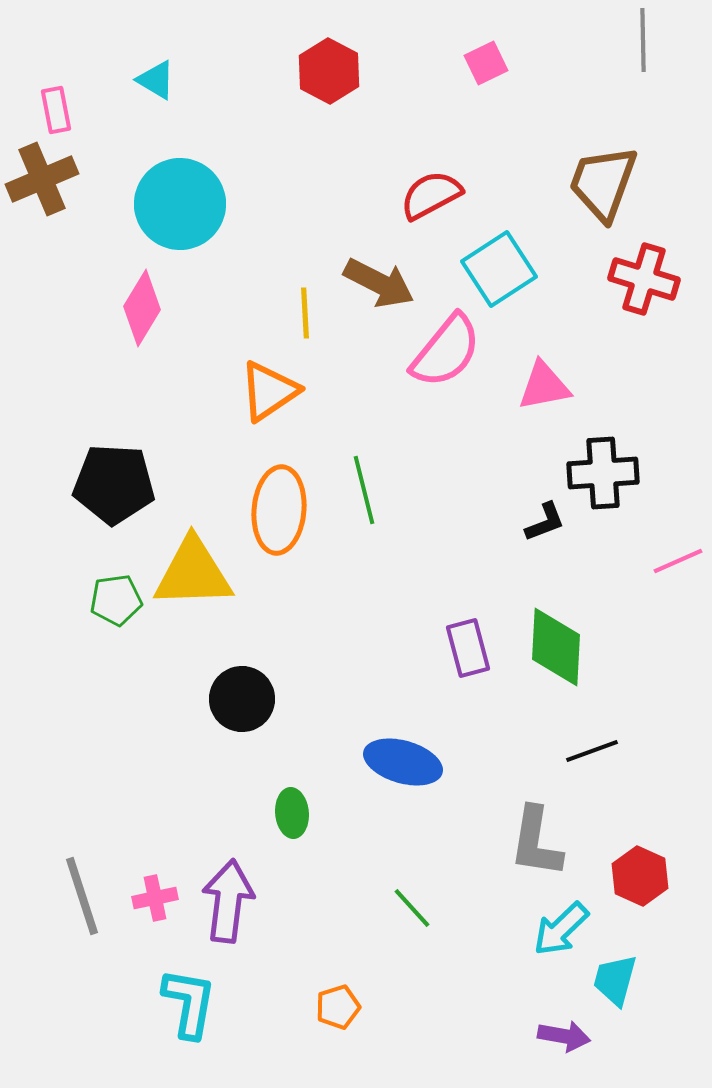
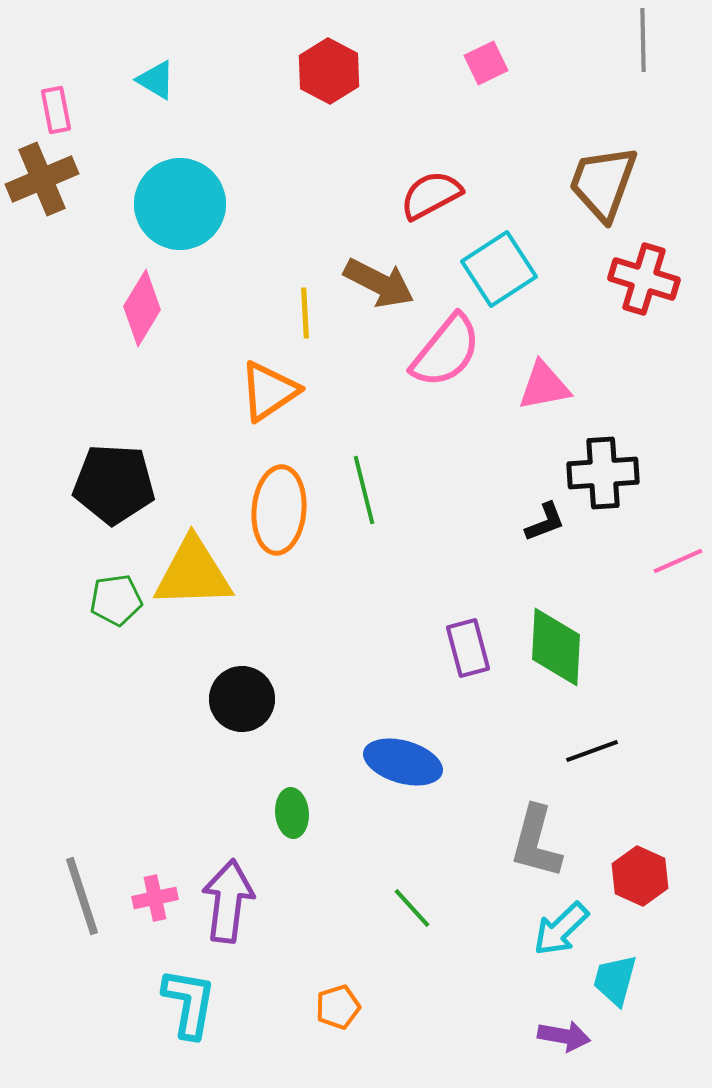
gray L-shape at (536, 842): rotated 6 degrees clockwise
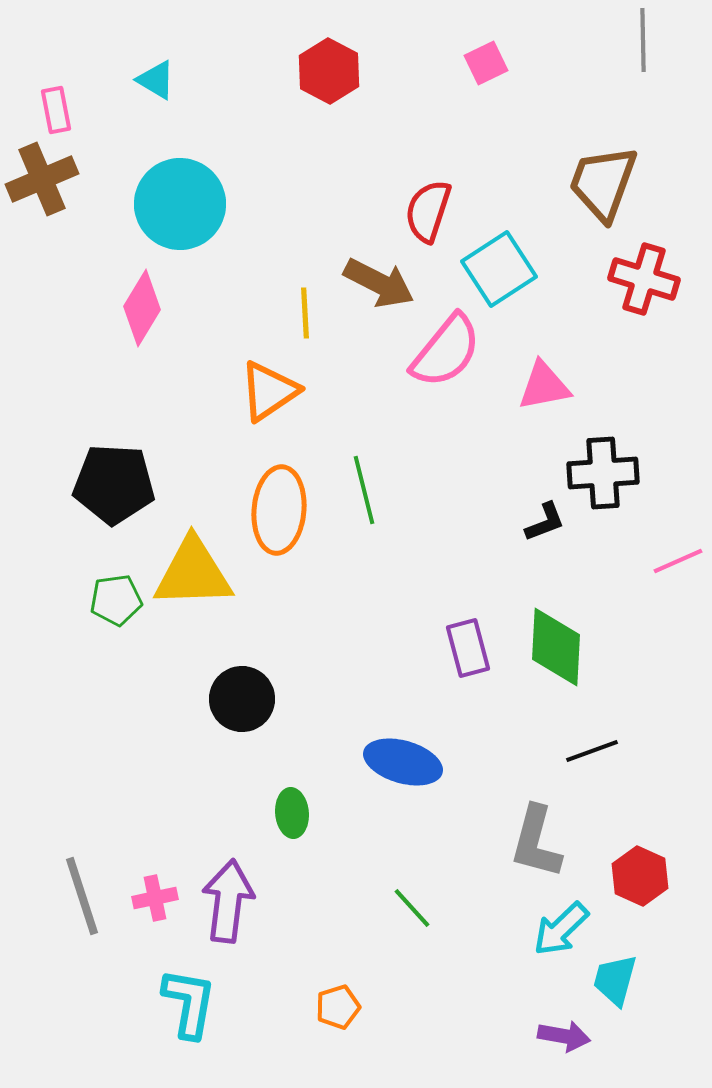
red semicircle at (431, 195): moved 3 px left, 16 px down; rotated 44 degrees counterclockwise
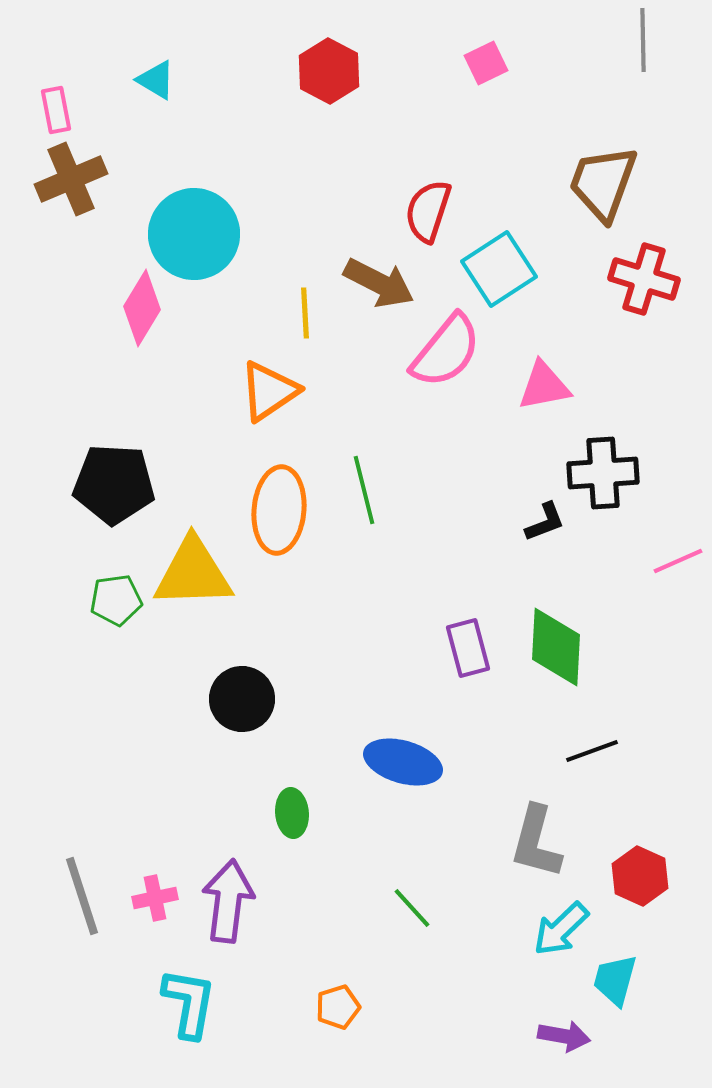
brown cross at (42, 179): moved 29 px right
cyan circle at (180, 204): moved 14 px right, 30 px down
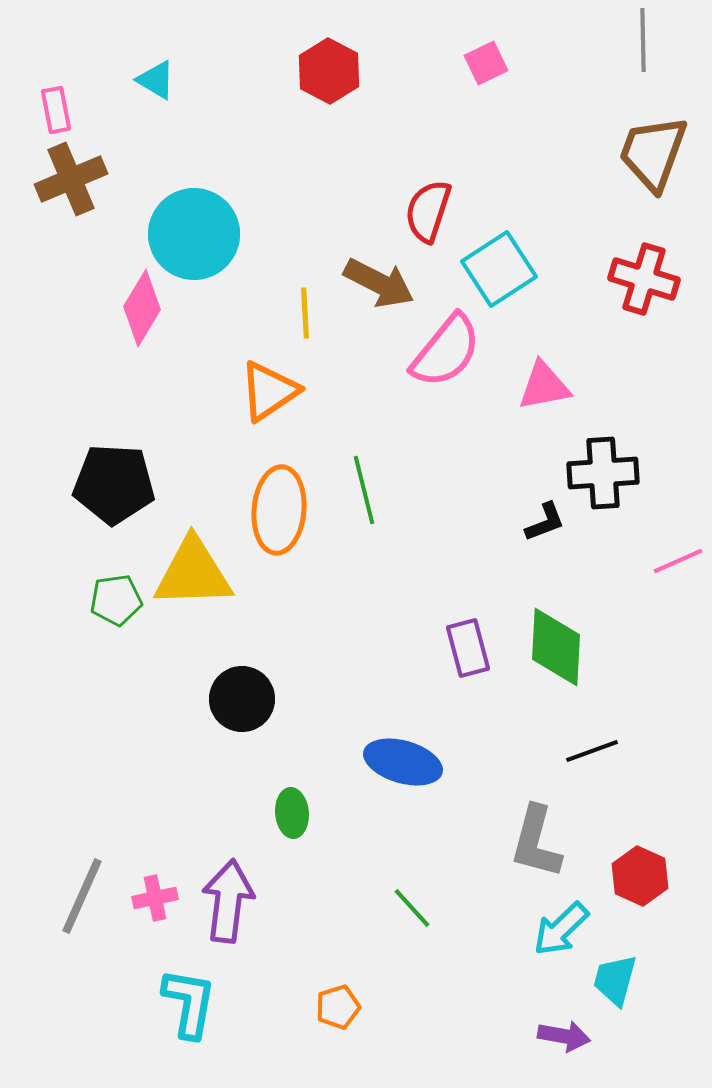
brown trapezoid at (603, 183): moved 50 px right, 30 px up
gray line at (82, 896): rotated 42 degrees clockwise
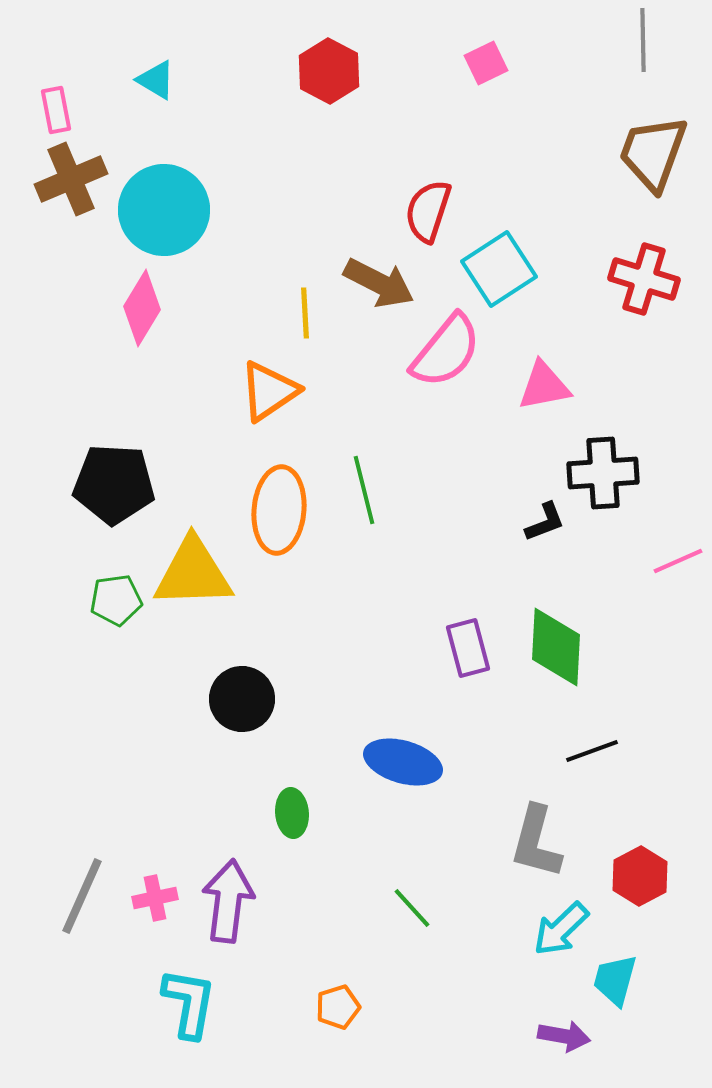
cyan circle at (194, 234): moved 30 px left, 24 px up
red hexagon at (640, 876): rotated 8 degrees clockwise
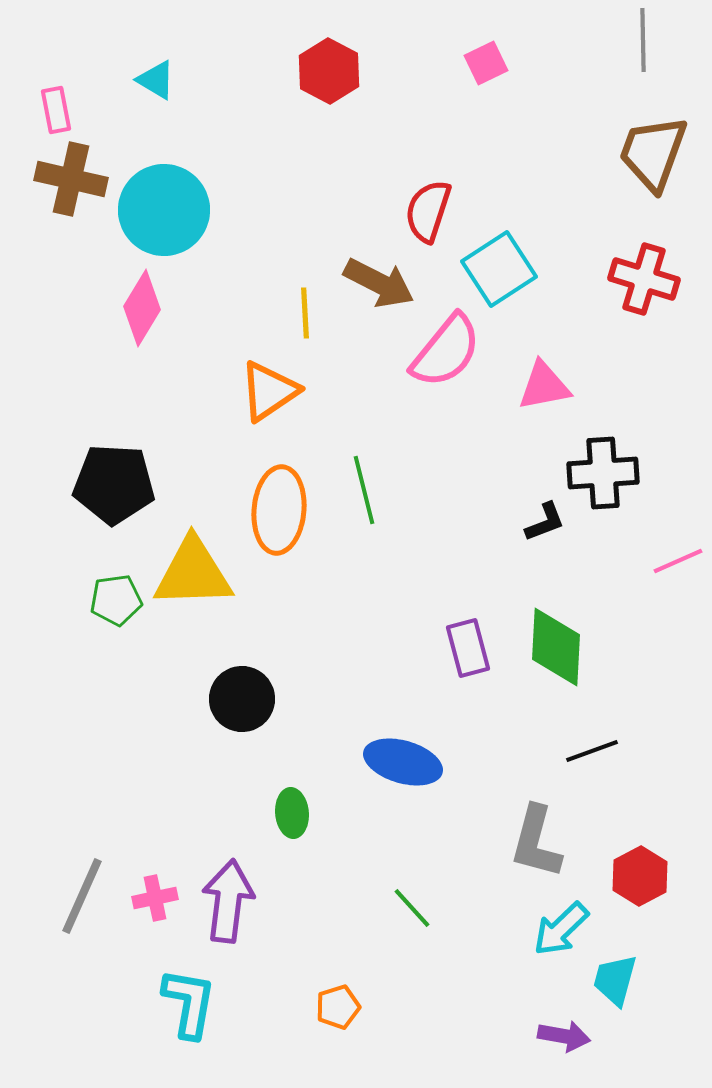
brown cross at (71, 179): rotated 36 degrees clockwise
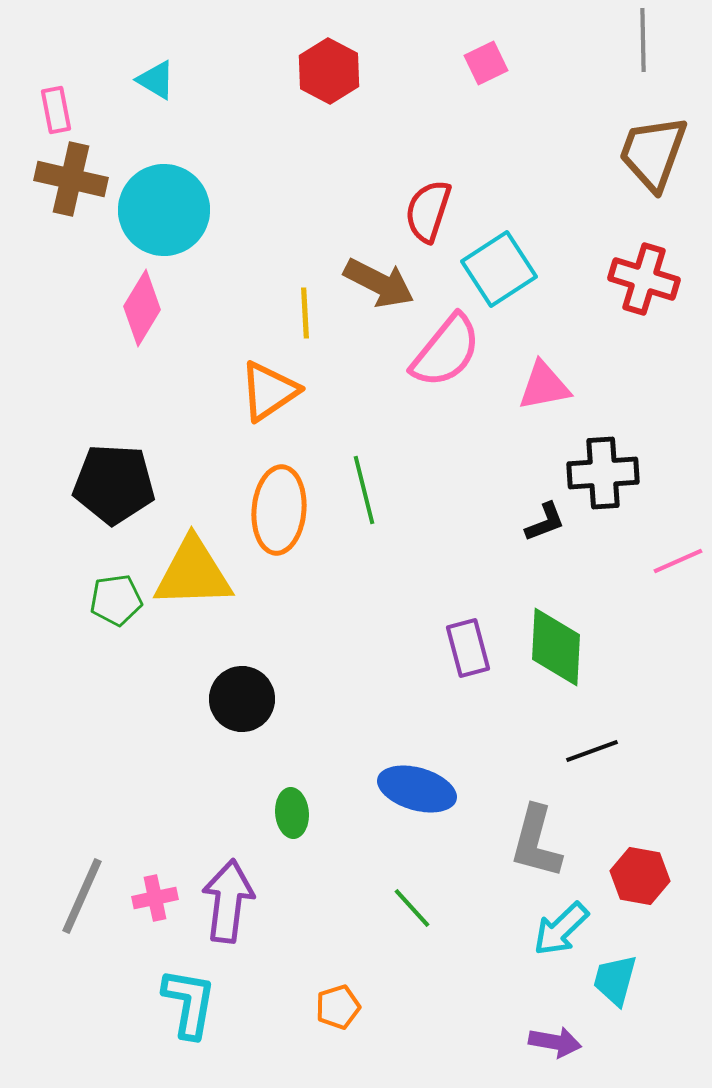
blue ellipse at (403, 762): moved 14 px right, 27 px down
red hexagon at (640, 876): rotated 22 degrees counterclockwise
purple arrow at (564, 1036): moved 9 px left, 6 px down
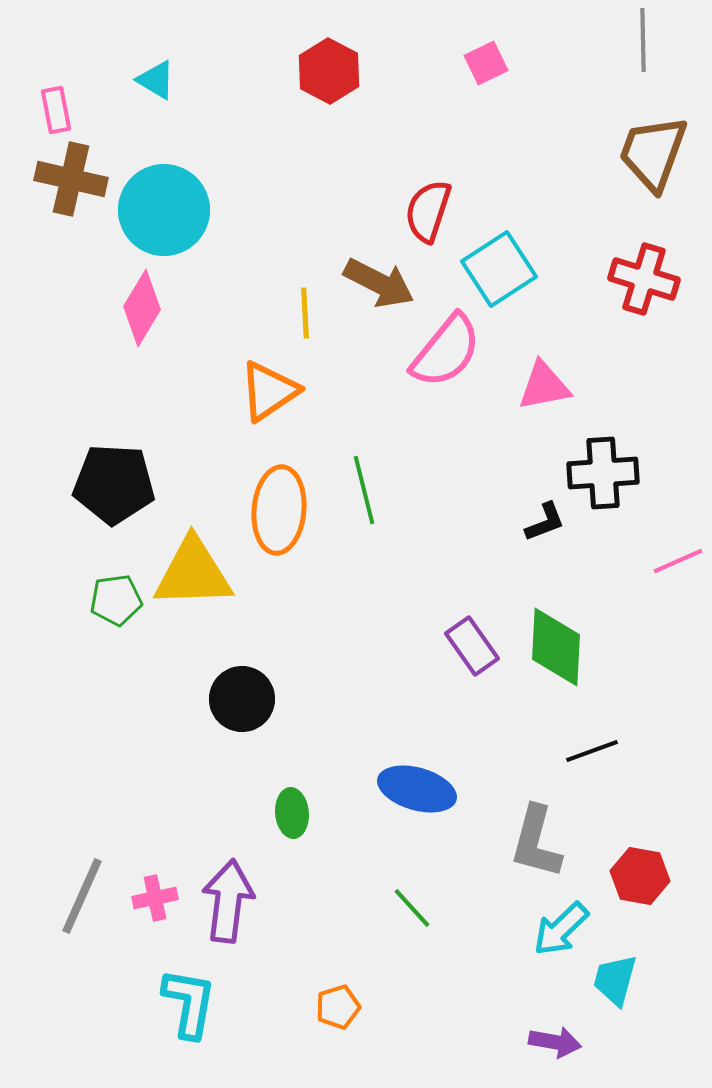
purple rectangle at (468, 648): moved 4 px right, 2 px up; rotated 20 degrees counterclockwise
